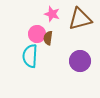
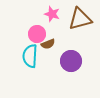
brown semicircle: moved 6 px down; rotated 120 degrees counterclockwise
purple circle: moved 9 px left
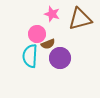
purple circle: moved 11 px left, 3 px up
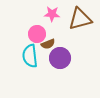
pink star: rotated 14 degrees counterclockwise
cyan semicircle: rotated 10 degrees counterclockwise
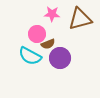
cyan semicircle: rotated 55 degrees counterclockwise
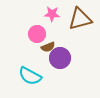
brown semicircle: moved 3 px down
cyan semicircle: moved 20 px down
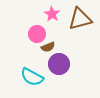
pink star: rotated 28 degrees clockwise
purple circle: moved 1 px left, 6 px down
cyan semicircle: moved 2 px right, 1 px down
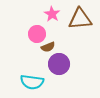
brown triangle: rotated 10 degrees clockwise
cyan semicircle: moved 5 px down; rotated 20 degrees counterclockwise
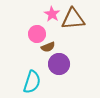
brown triangle: moved 7 px left
cyan semicircle: rotated 80 degrees counterclockwise
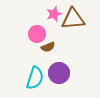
pink star: moved 2 px right; rotated 21 degrees clockwise
purple circle: moved 9 px down
cyan semicircle: moved 3 px right, 4 px up
